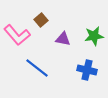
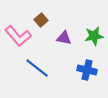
pink L-shape: moved 1 px right, 1 px down
purple triangle: moved 1 px right, 1 px up
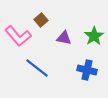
green star: rotated 24 degrees counterclockwise
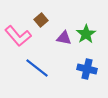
green star: moved 8 px left, 2 px up
blue cross: moved 1 px up
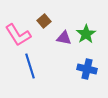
brown square: moved 3 px right, 1 px down
pink L-shape: moved 1 px up; rotated 8 degrees clockwise
blue line: moved 7 px left, 2 px up; rotated 35 degrees clockwise
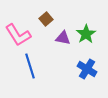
brown square: moved 2 px right, 2 px up
purple triangle: moved 1 px left
blue cross: rotated 18 degrees clockwise
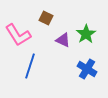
brown square: moved 1 px up; rotated 24 degrees counterclockwise
purple triangle: moved 2 px down; rotated 14 degrees clockwise
blue line: rotated 35 degrees clockwise
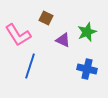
green star: moved 1 px right, 2 px up; rotated 12 degrees clockwise
blue cross: rotated 18 degrees counterclockwise
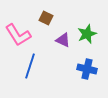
green star: moved 2 px down
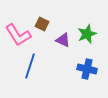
brown square: moved 4 px left, 6 px down
